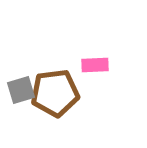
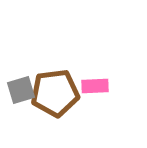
pink rectangle: moved 21 px down
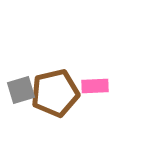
brown pentagon: rotated 6 degrees counterclockwise
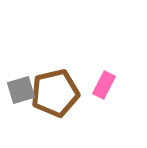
pink rectangle: moved 9 px right, 1 px up; rotated 60 degrees counterclockwise
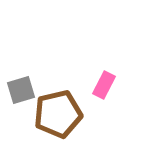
brown pentagon: moved 3 px right, 21 px down
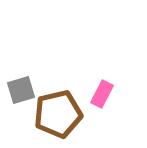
pink rectangle: moved 2 px left, 9 px down
